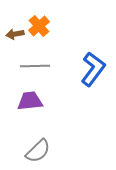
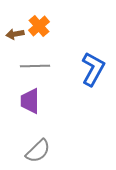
blue L-shape: rotated 8 degrees counterclockwise
purple trapezoid: rotated 84 degrees counterclockwise
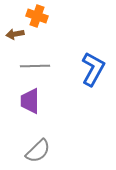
orange cross: moved 2 px left, 10 px up; rotated 30 degrees counterclockwise
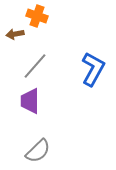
gray line: rotated 48 degrees counterclockwise
